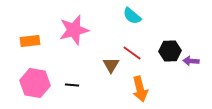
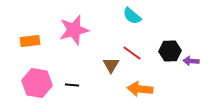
pink hexagon: moved 2 px right
orange arrow: rotated 110 degrees clockwise
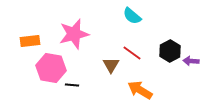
pink star: moved 4 px down
black hexagon: rotated 25 degrees counterclockwise
pink hexagon: moved 14 px right, 15 px up
orange arrow: moved 1 px down; rotated 25 degrees clockwise
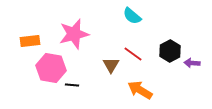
red line: moved 1 px right, 1 px down
purple arrow: moved 1 px right, 2 px down
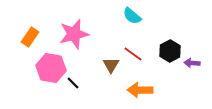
orange rectangle: moved 4 px up; rotated 48 degrees counterclockwise
black line: moved 1 px right, 2 px up; rotated 40 degrees clockwise
orange arrow: rotated 30 degrees counterclockwise
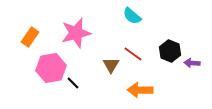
pink star: moved 2 px right, 1 px up
black hexagon: rotated 10 degrees counterclockwise
pink hexagon: rotated 20 degrees counterclockwise
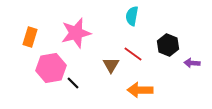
cyan semicircle: rotated 60 degrees clockwise
orange rectangle: rotated 18 degrees counterclockwise
black hexagon: moved 2 px left, 6 px up
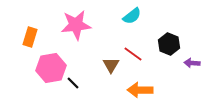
cyan semicircle: rotated 138 degrees counterclockwise
pink star: moved 8 px up; rotated 8 degrees clockwise
black hexagon: moved 1 px right, 1 px up
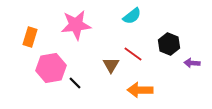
black line: moved 2 px right
